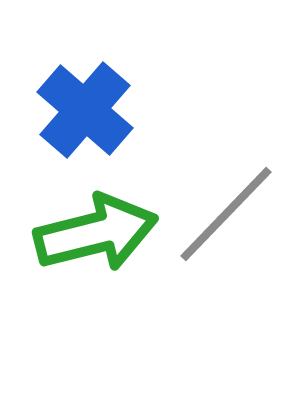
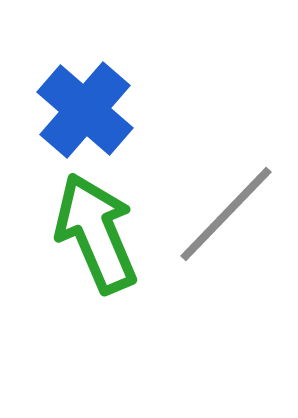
green arrow: rotated 99 degrees counterclockwise
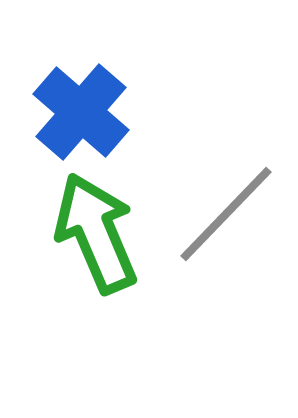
blue cross: moved 4 px left, 2 px down
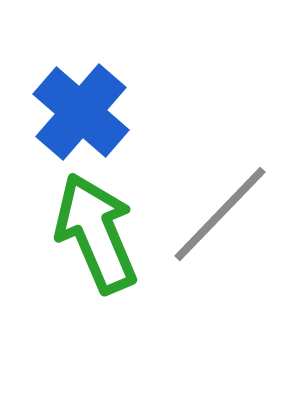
gray line: moved 6 px left
